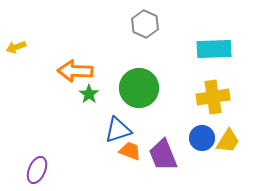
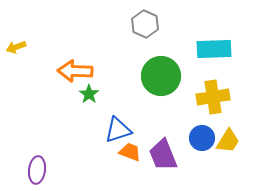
green circle: moved 22 px right, 12 px up
orange trapezoid: moved 1 px down
purple ellipse: rotated 16 degrees counterclockwise
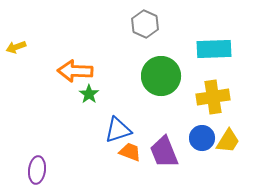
purple trapezoid: moved 1 px right, 3 px up
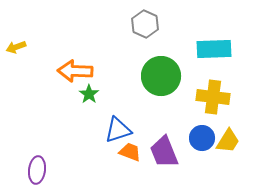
yellow cross: rotated 16 degrees clockwise
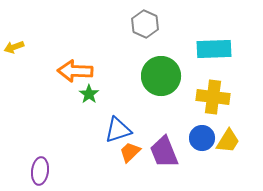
yellow arrow: moved 2 px left
orange trapezoid: rotated 65 degrees counterclockwise
purple ellipse: moved 3 px right, 1 px down
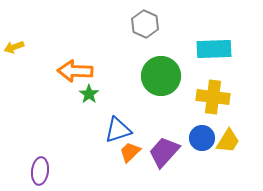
purple trapezoid: rotated 64 degrees clockwise
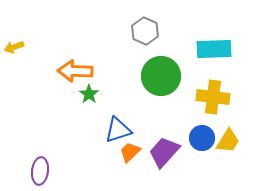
gray hexagon: moved 7 px down
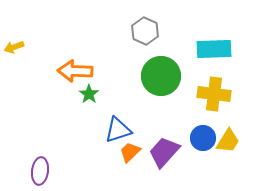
yellow cross: moved 1 px right, 3 px up
blue circle: moved 1 px right
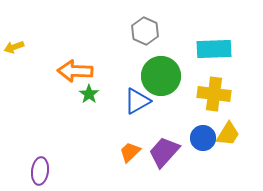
blue triangle: moved 19 px right, 29 px up; rotated 12 degrees counterclockwise
yellow trapezoid: moved 7 px up
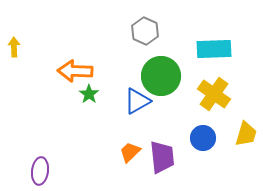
yellow arrow: rotated 108 degrees clockwise
yellow cross: rotated 28 degrees clockwise
yellow trapezoid: moved 18 px right; rotated 16 degrees counterclockwise
purple trapezoid: moved 2 px left, 5 px down; rotated 132 degrees clockwise
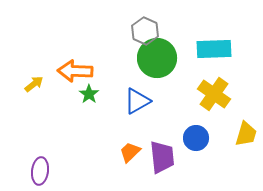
yellow arrow: moved 20 px right, 37 px down; rotated 54 degrees clockwise
green circle: moved 4 px left, 18 px up
blue circle: moved 7 px left
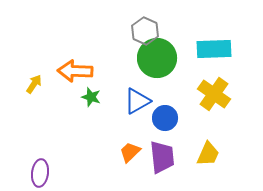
yellow arrow: rotated 18 degrees counterclockwise
green star: moved 2 px right, 3 px down; rotated 18 degrees counterclockwise
yellow trapezoid: moved 38 px left, 20 px down; rotated 8 degrees clockwise
blue circle: moved 31 px left, 20 px up
purple ellipse: moved 2 px down
